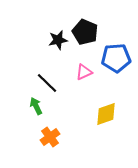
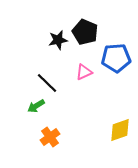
green arrow: rotated 96 degrees counterclockwise
yellow diamond: moved 14 px right, 16 px down
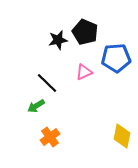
yellow diamond: moved 2 px right, 6 px down; rotated 60 degrees counterclockwise
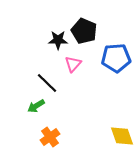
black pentagon: moved 1 px left, 1 px up
black star: rotated 12 degrees clockwise
pink triangle: moved 11 px left, 8 px up; rotated 24 degrees counterclockwise
yellow diamond: rotated 30 degrees counterclockwise
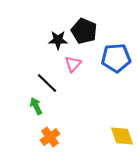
green arrow: rotated 96 degrees clockwise
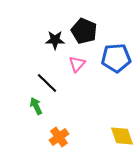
black star: moved 3 px left
pink triangle: moved 4 px right
orange cross: moved 9 px right
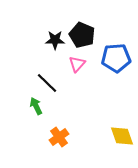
black pentagon: moved 2 px left, 4 px down
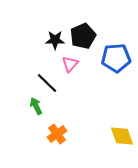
black pentagon: moved 1 px right, 1 px down; rotated 25 degrees clockwise
pink triangle: moved 7 px left
orange cross: moved 2 px left, 3 px up
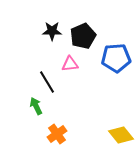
black star: moved 3 px left, 9 px up
pink triangle: rotated 42 degrees clockwise
black line: moved 1 px up; rotated 15 degrees clockwise
yellow diamond: moved 1 px left, 1 px up; rotated 20 degrees counterclockwise
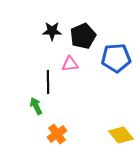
black line: moved 1 px right; rotated 30 degrees clockwise
